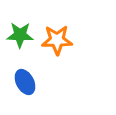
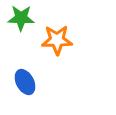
green star: moved 1 px right, 17 px up
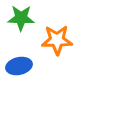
blue ellipse: moved 6 px left, 16 px up; rotated 75 degrees counterclockwise
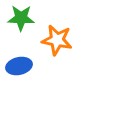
orange star: rotated 12 degrees clockwise
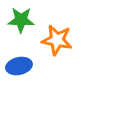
green star: moved 2 px down
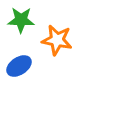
blue ellipse: rotated 20 degrees counterclockwise
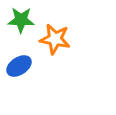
orange star: moved 2 px left, 1 px up
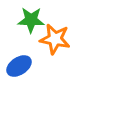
green star: moved 10 px right
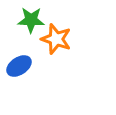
orange star: moved 1 px right; rotated 8 degrees clockwise
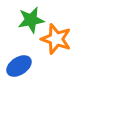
green star: rotated 12 degrees counterclockwise
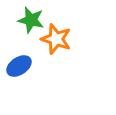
green star: rotated 24 degrees clockwise
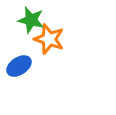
orange star: moved 7 px left
